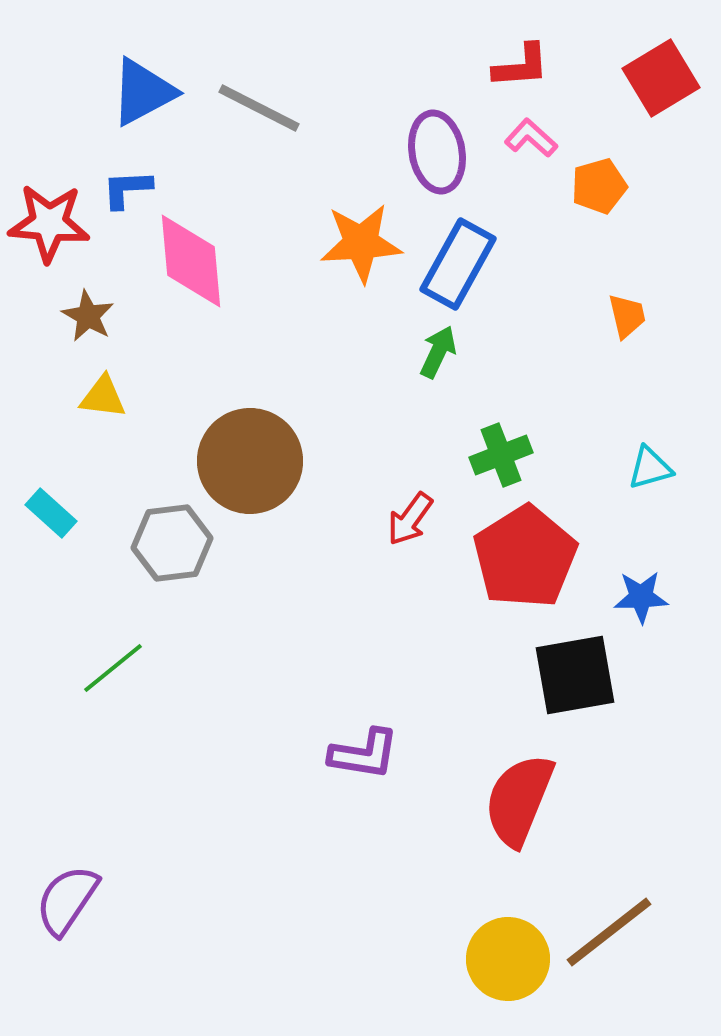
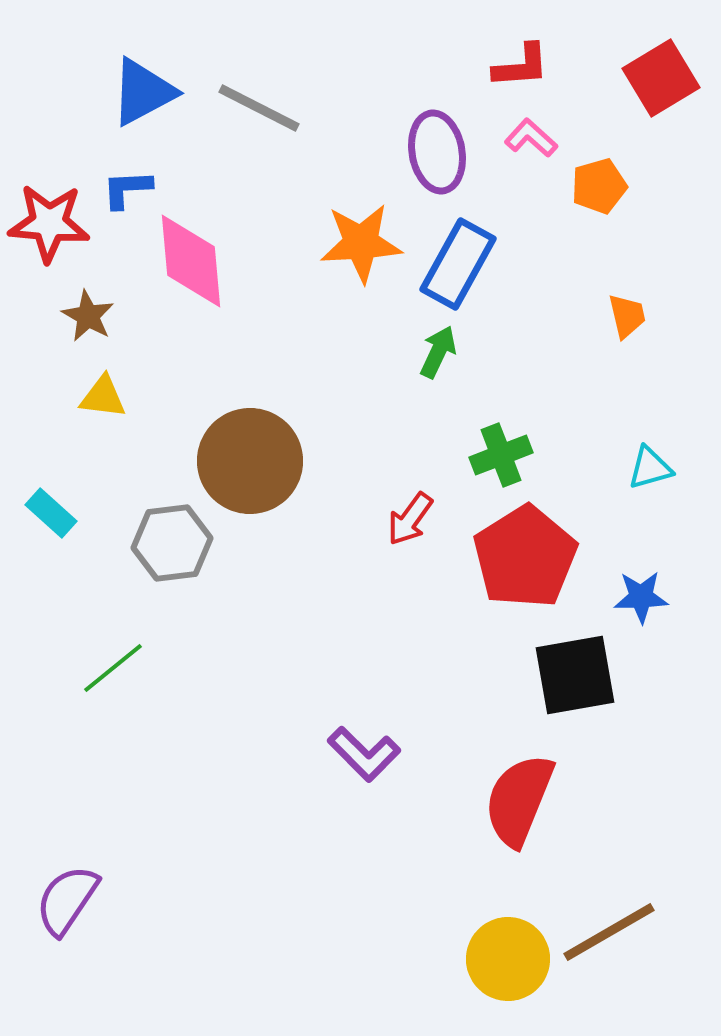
purple L-shape: rotated 36 degrees clockwise
brown line: rotated 8 degrees clockwise
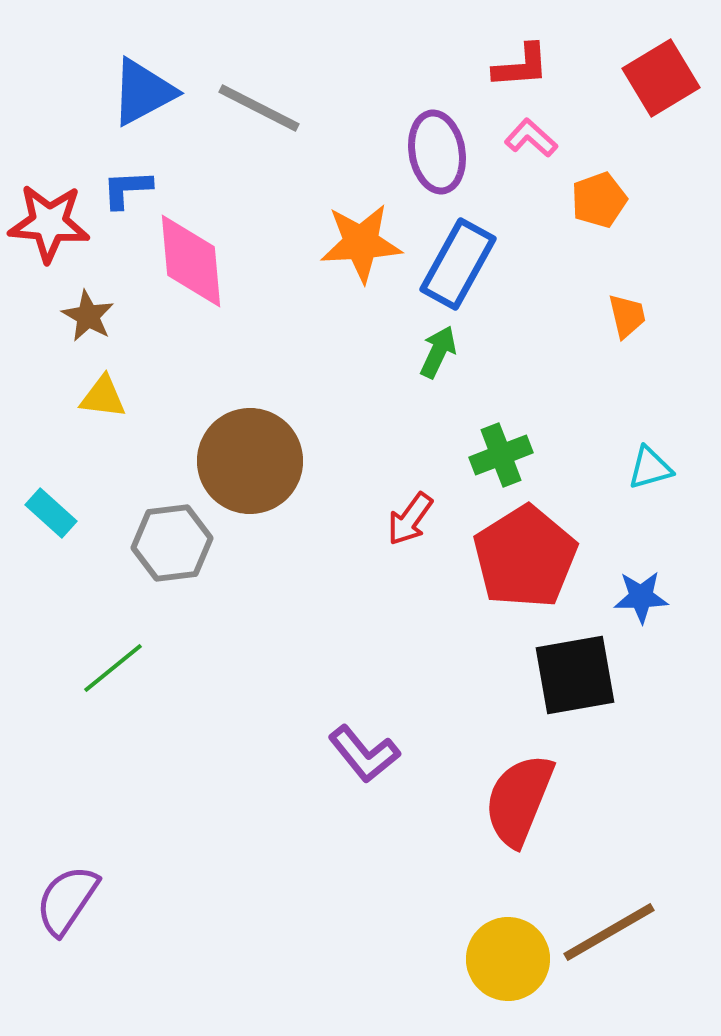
orange pentagon: moved 14 px down; rotated 4 degrees counterclockwise
purple L-shape: rotated 6 degrees clockwise
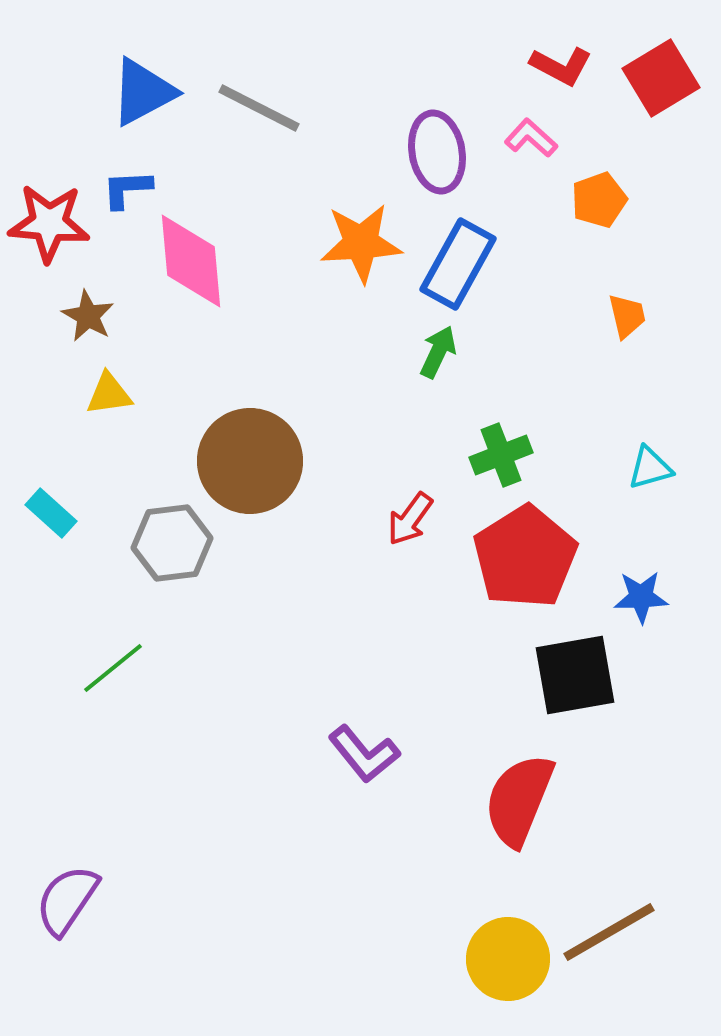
red L-shape: moved 40 px right; rotated 32 degrees clockwise
yellow triangle: moved 6 px right, 3 px up; rotated 15 degrees counterclockwise
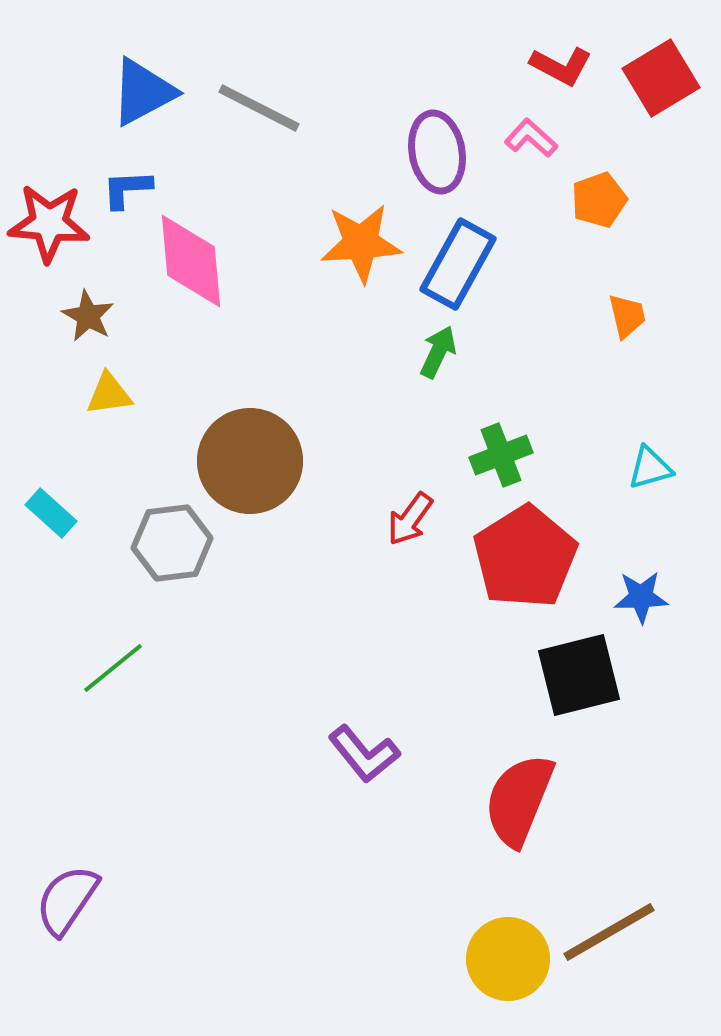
black square: moved 4 px right; rotated 4 degrees counterclockwise
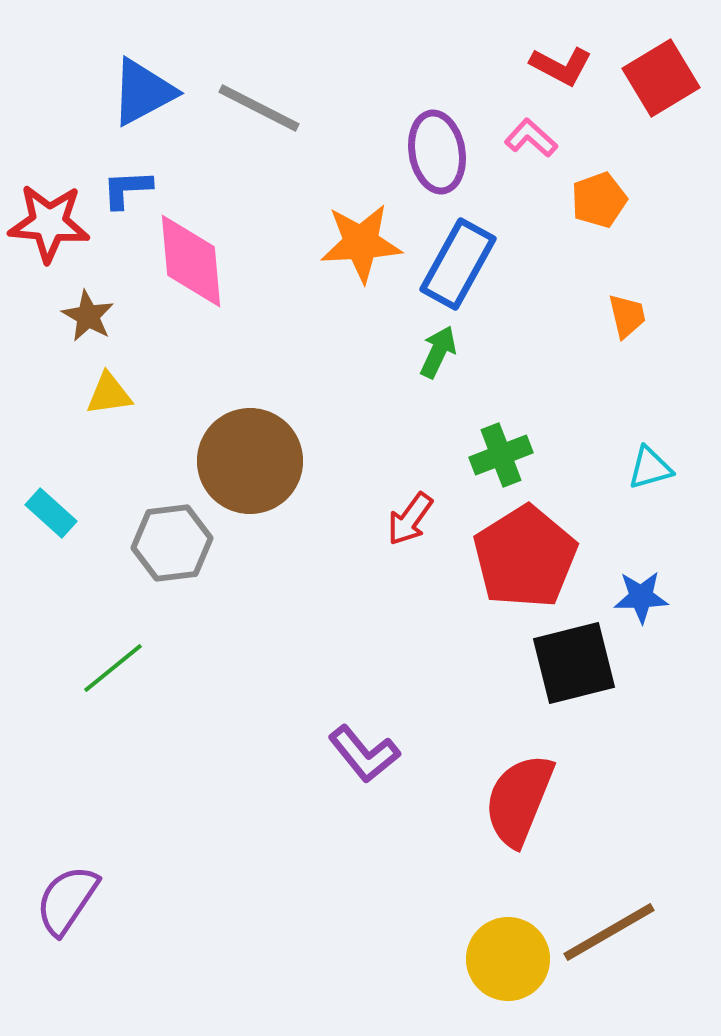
black square: moved 5 px left, 12 px up
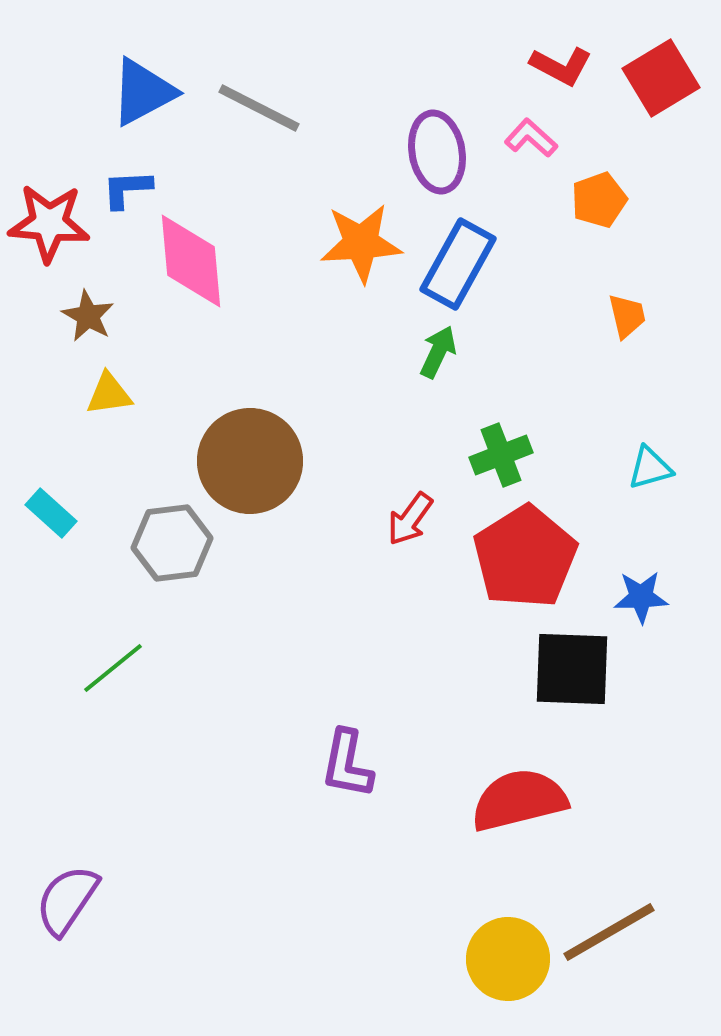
black square: moved 2 px left, 6 px down; rotated 16 degrees clockwise
purple L-shape: moved 17 px left, 10 px down; rotated 50 degrees clockwise
red semicircle: rotated 54 degrees clockwise
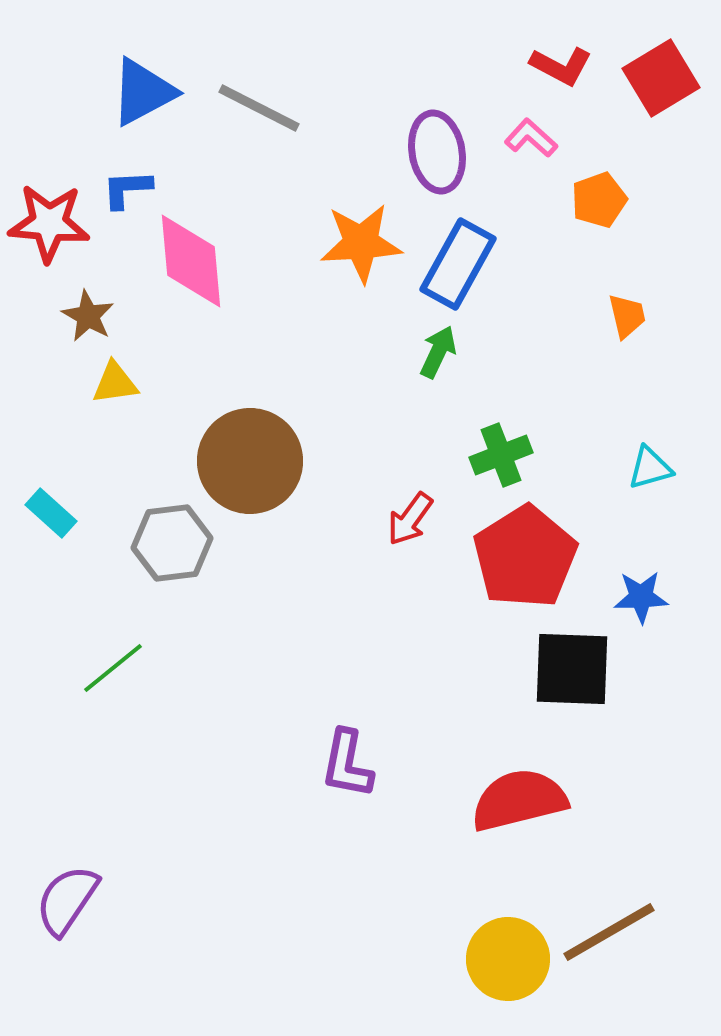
yellow triangle: moved 6 px right, 11 px up
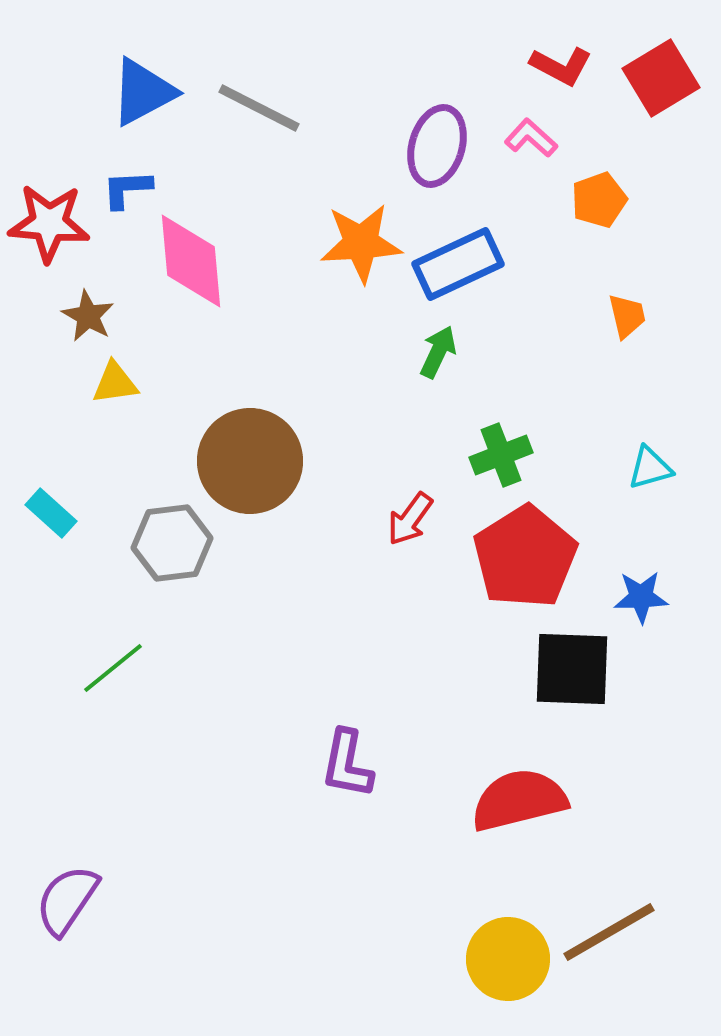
purple ellipse: moved 6 px up; rotated 26 degrees clockwise
blue rectangle: rotated 36 degrees clockwise
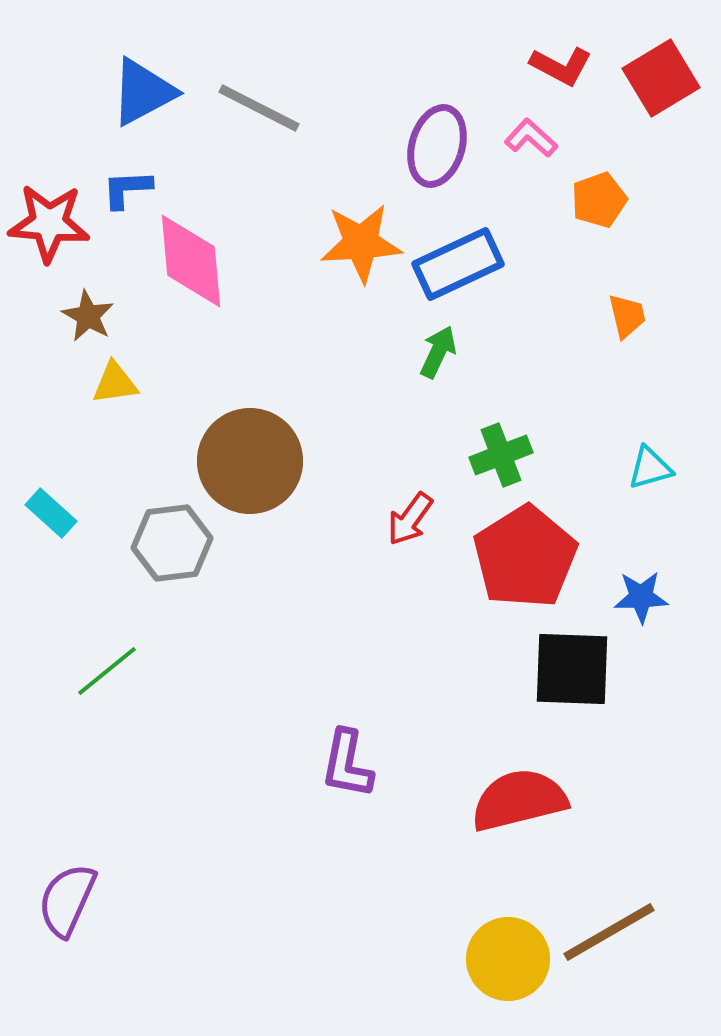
green line: moved 6 px left, 3 px down
purple semicircle: rotated 10 degrees counterclockwise
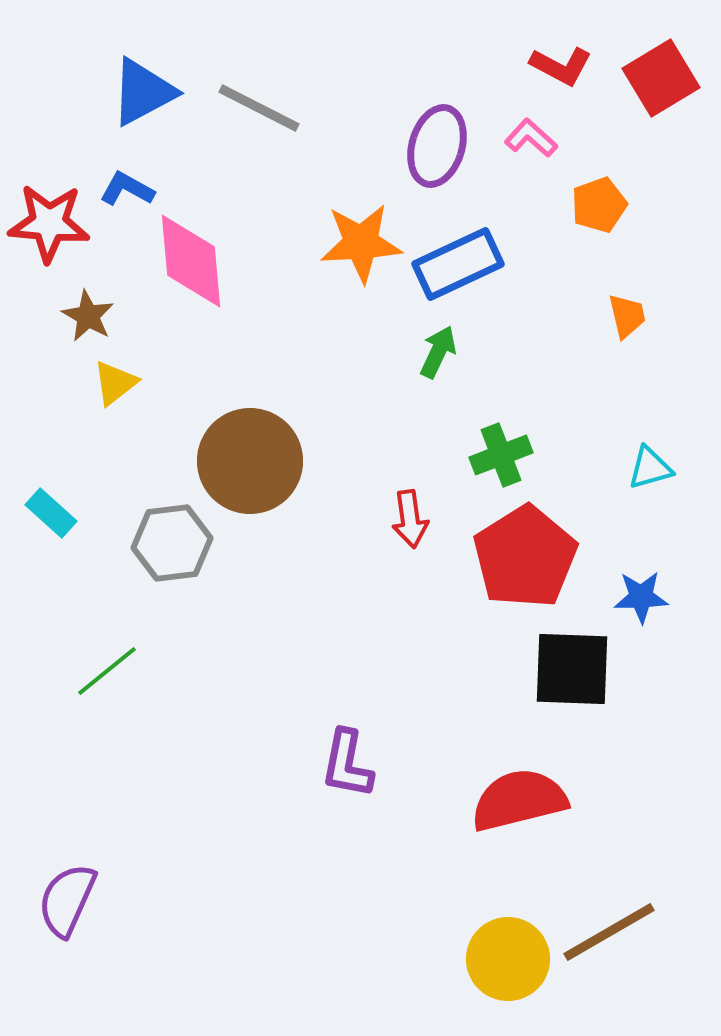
blue L-shape: rotated 32 degrees clockwise
orange pentagon: moved 5 px down
yellow triangle: rotated 30 degrees counterclockwise
red arrow: rotated 44 degrees counterclockwise
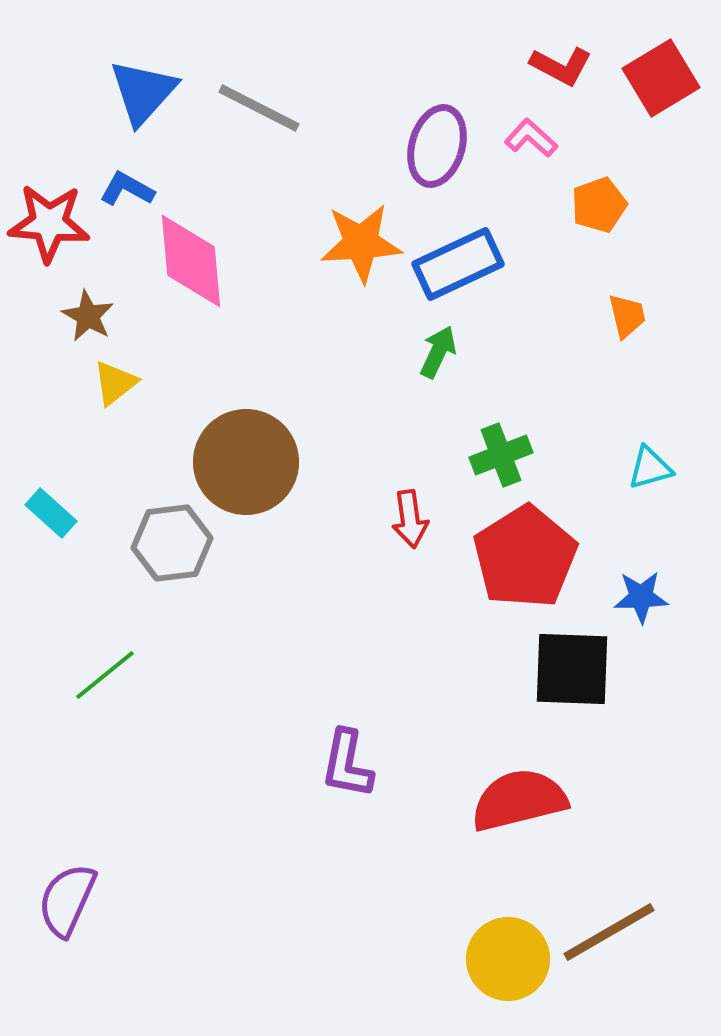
blue triangle: rotated 20 degrees counterclockwise
brown circle: moved 4 px left, 1 px down
green line: moved 2 px left, 4 px down
